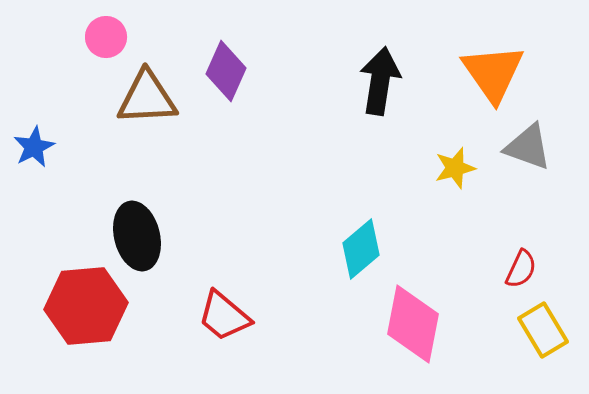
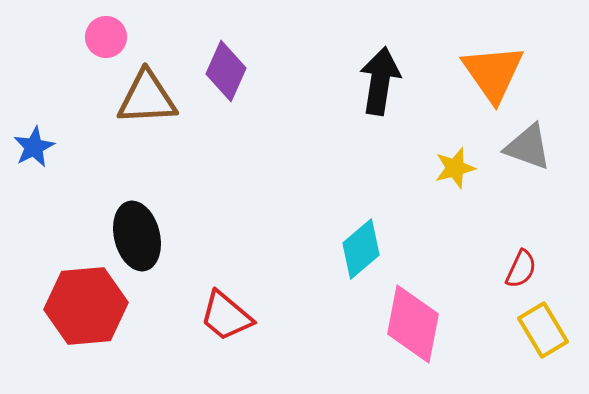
red trapezoid: moved 2 px right
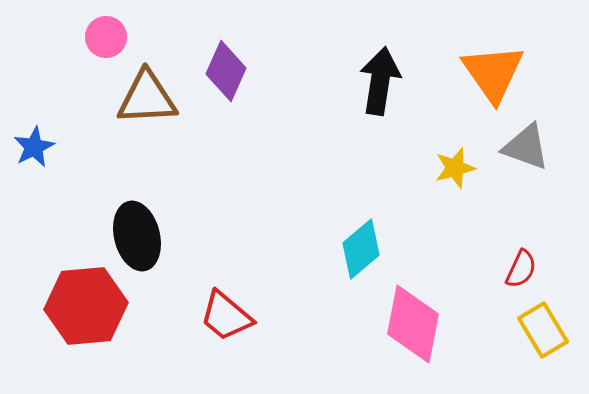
gray triangle: moved 2 px left
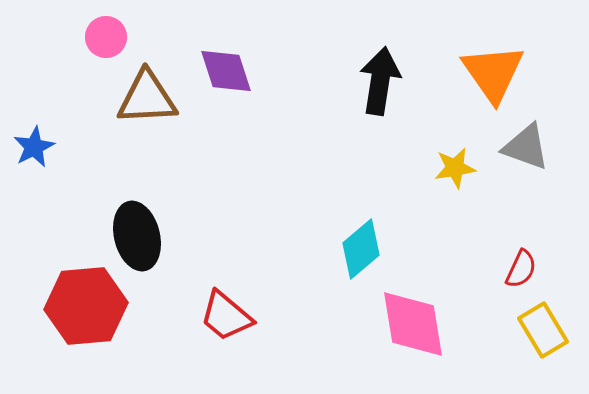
purple diamond: rotated 42 degrees counterclockwise
yellow star: rotated 6 degrees clockwise
pink diamond: rotated 20 degrees counterclockwise
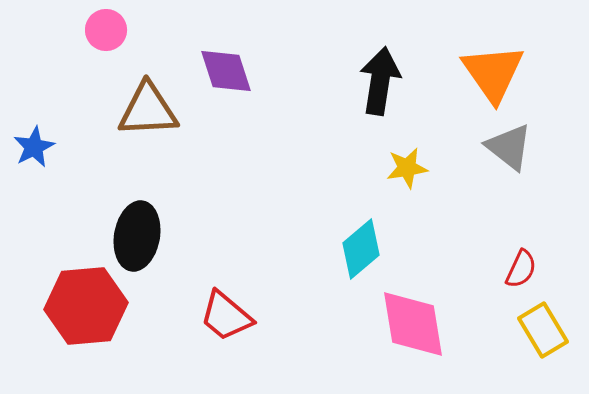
pink circle: moved 7 px up
brown triangle: moved 1 px right, 12 px down
gray triangle: moved 17 px left; rotated 18 degrees clockwise
yellow star: moved 48 px left
black ellipse: rotated 24 degrees clockwise
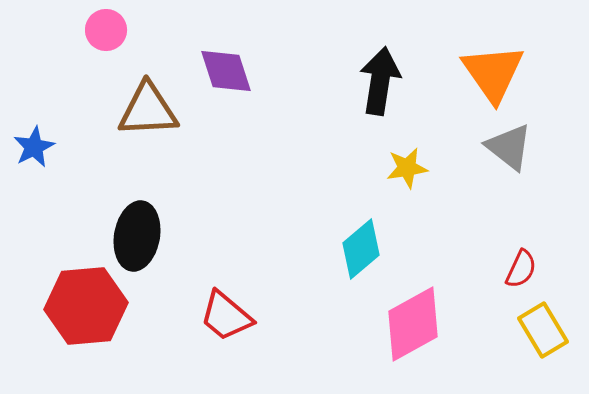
pink diamond: rotated 70 degrees clockwise
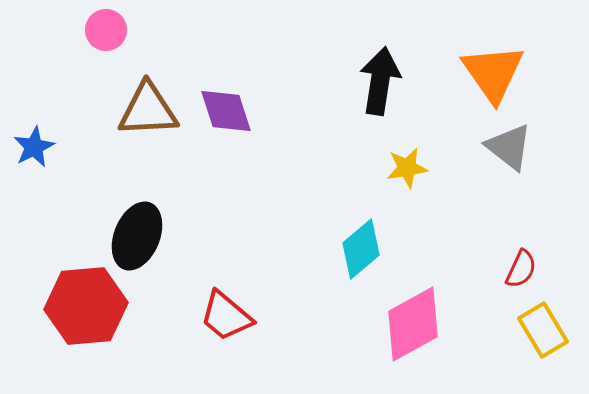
purple diamond: moved 40 px down
black ellipse: rotated 12 degrees clockwise
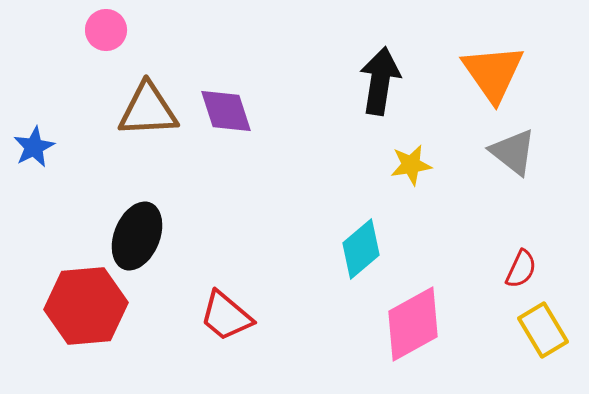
gray triangle: moved 4 px right, 5 px down
yellow star: moved 4 px right, 3 px up
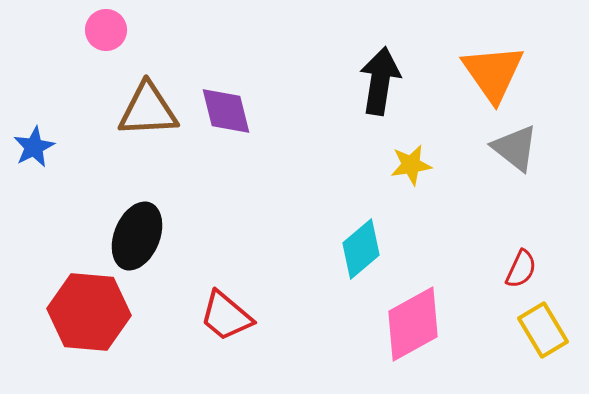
purple diamond: rotated 4 degrees clockwise
gray triangle: moved 2 px right, 4 px up
red hexagon: moved 3 px right, 6 px down; rotated 10 degrees clockwise
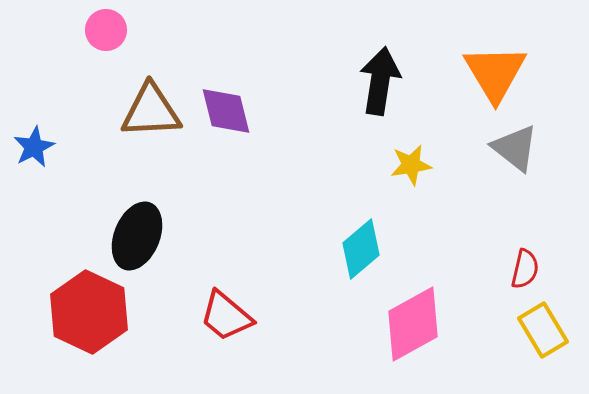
orange triangle: moved 2 px right; rotated 4 degrees clockwise
brown triangle: moved 3 px right, 1 px down
red semicircle: moved 4 px right; rotated 12 degrees counterclockwise
red hexagon: rotated 20 degrees clockwise
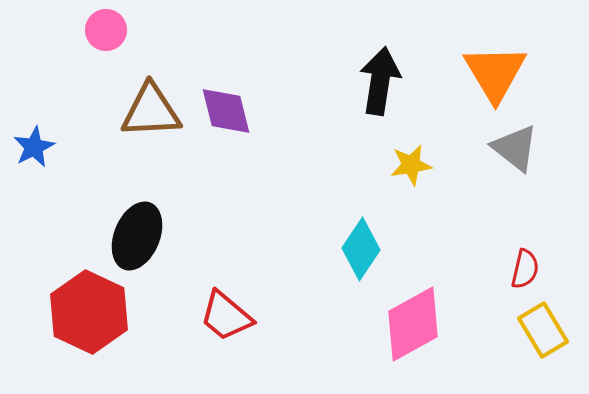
cyan diamond: rotated 16 degrees counterclockwise
